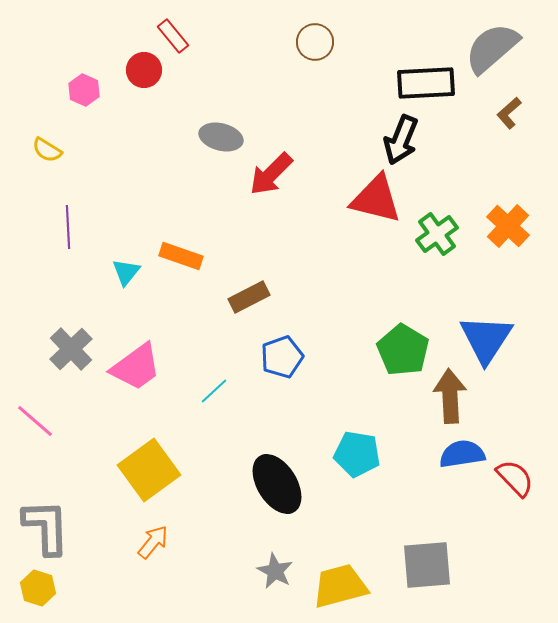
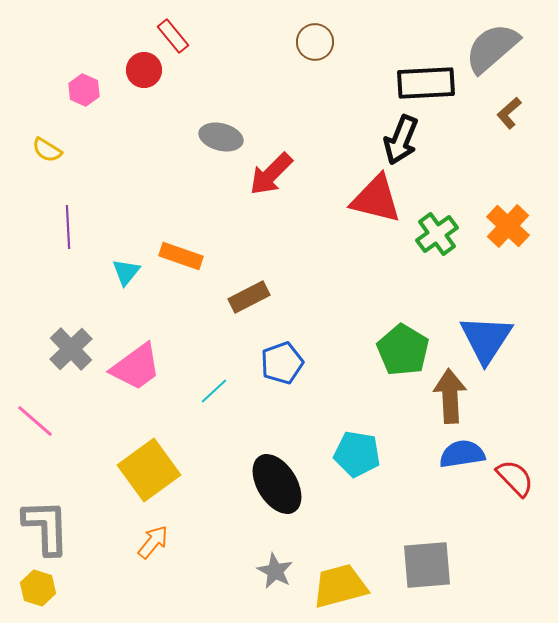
blue pentagon: moved 6 px down
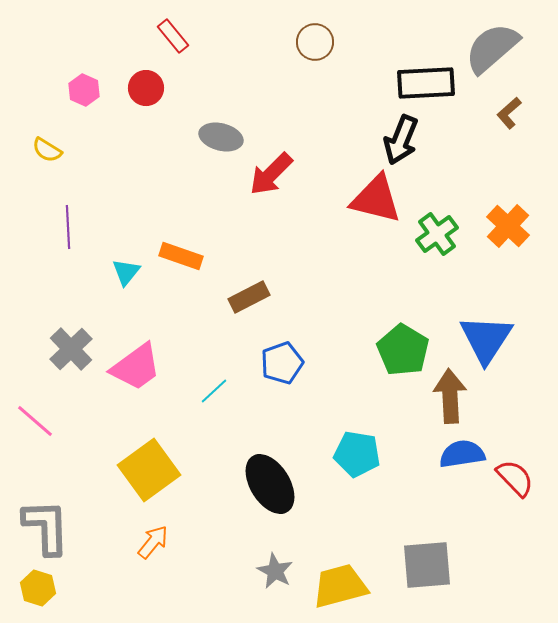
red circle: moved 2 px right, 18 px down
black ellipse: moved 7 px left
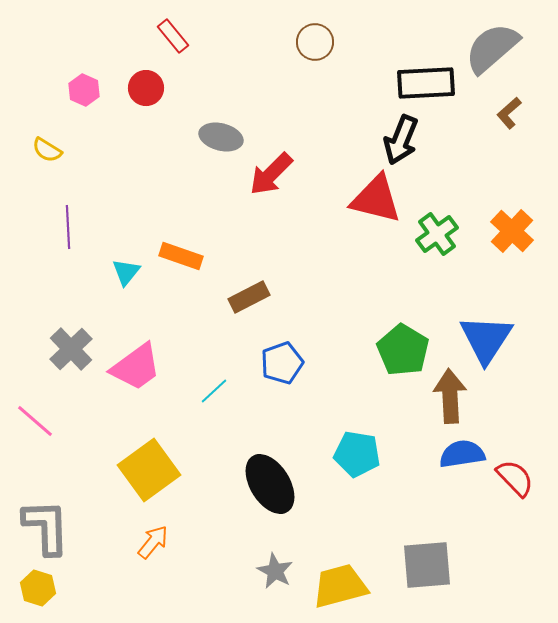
orange cross: moved 4 px right, 5 px down
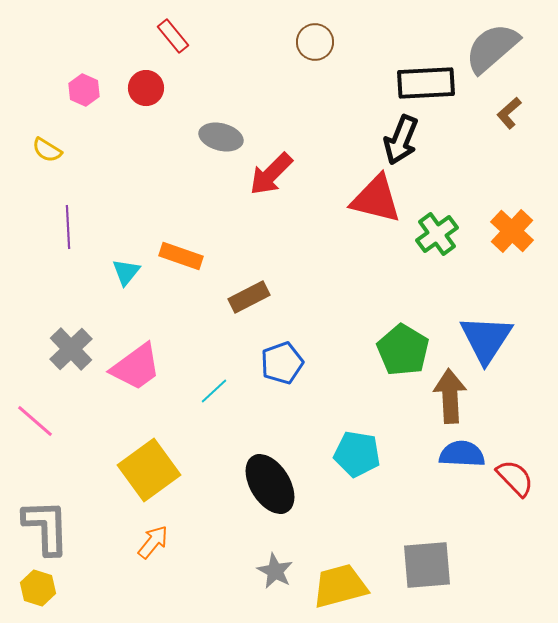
blue semicircle: rotated 12 degrees clockwise
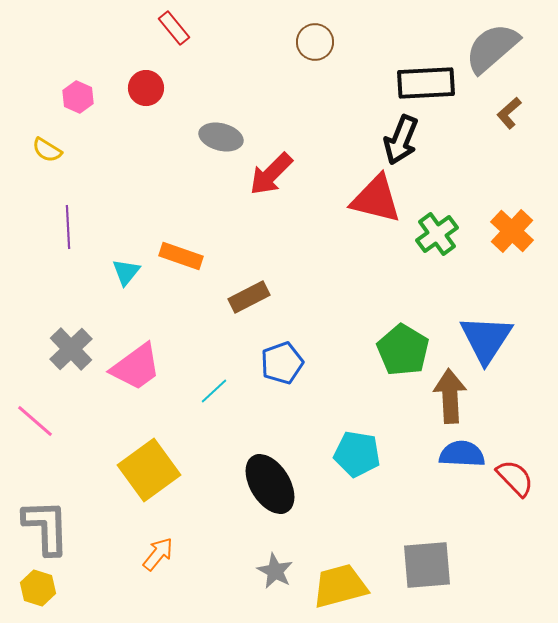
red rectangle: moved 1 px right, 8 px up
pink hexagon: moved 6 px left, 7 px down
orange arrow: moved 5 px right, 12 px down
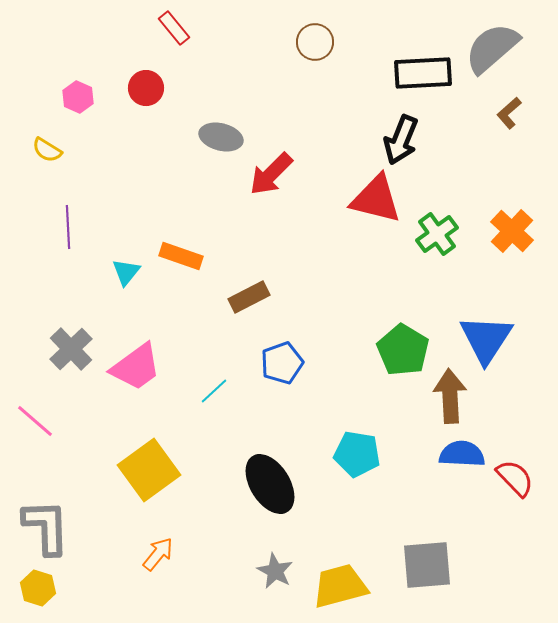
black rectangle: moved 3 px left, 10 px up
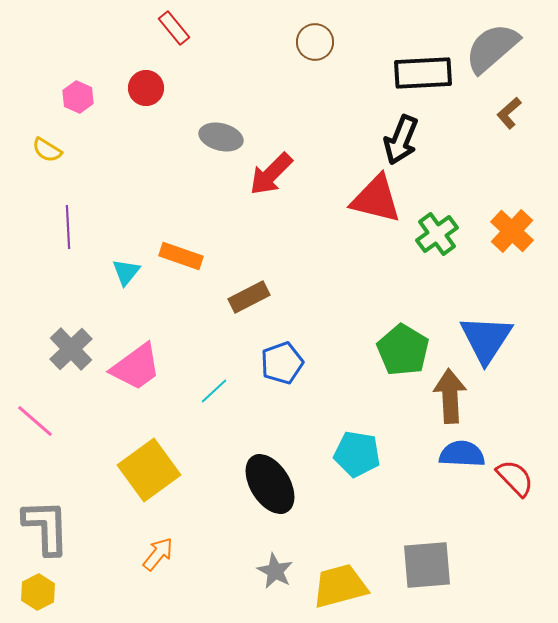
yellow hexagon: moved 4 px down; rotated 16 degrees clockwise
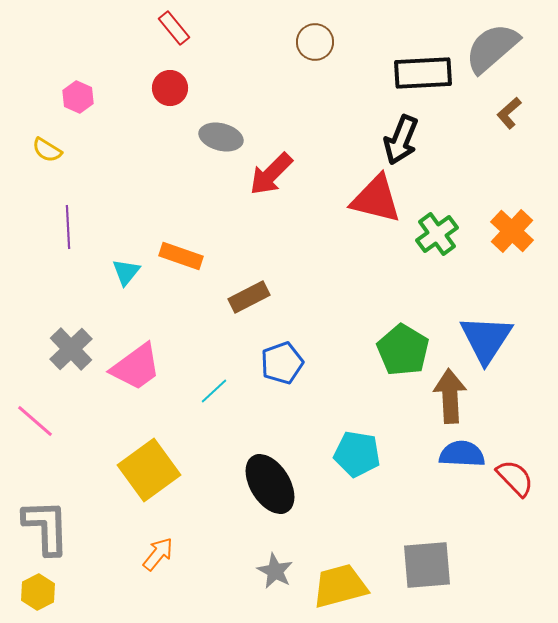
red circle: moved 24 px right
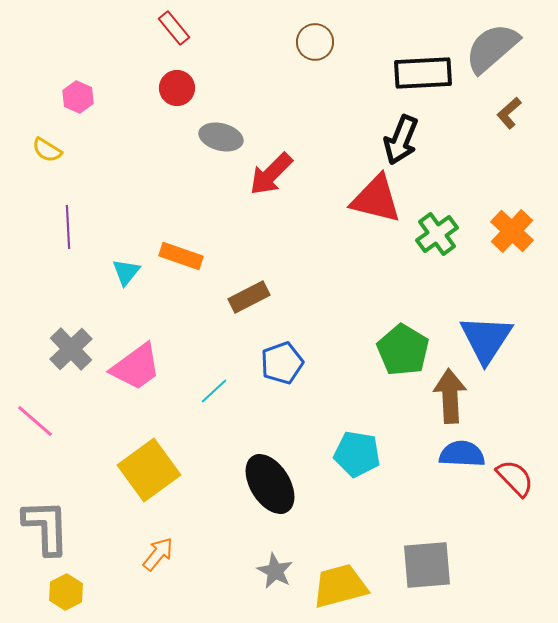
red circle: moved 7 px right
yellow hexagon: moved 28 px right
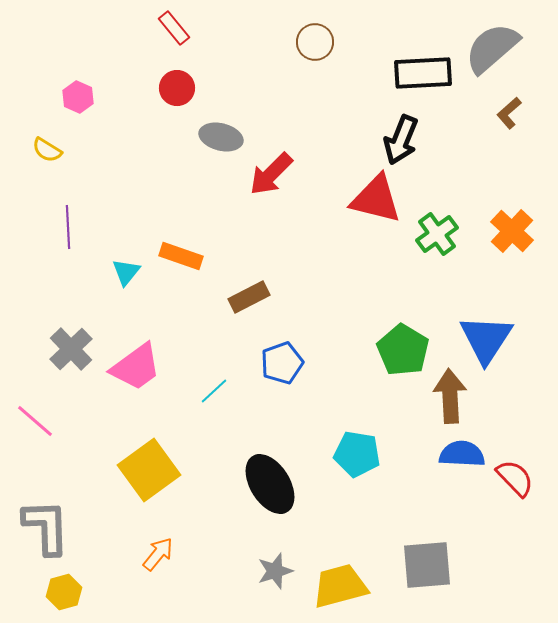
gray star: rotated 27 degrees clockwise
yellow hexagon: moved 2 px left; rotated 12 degrees clockwise
